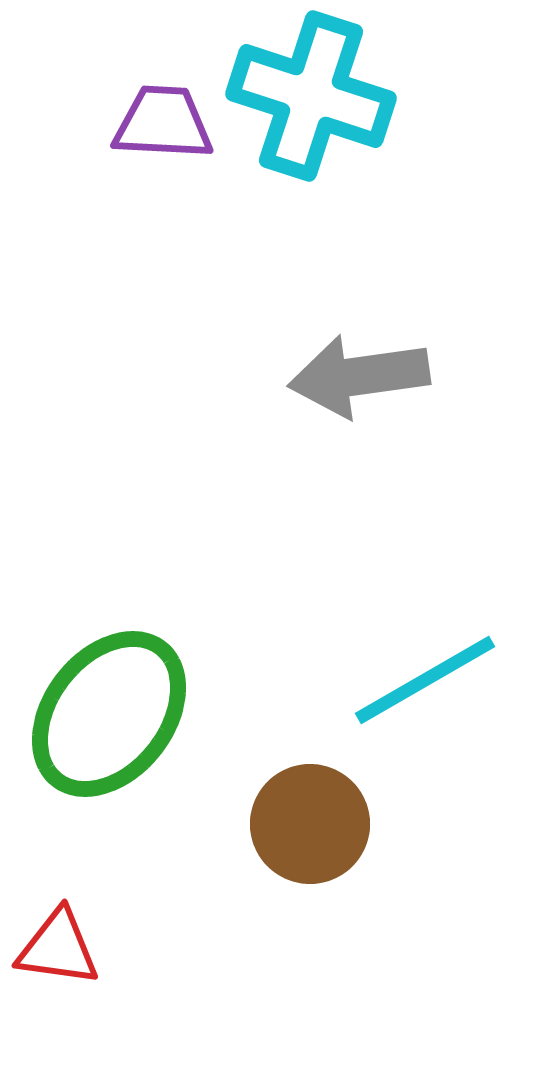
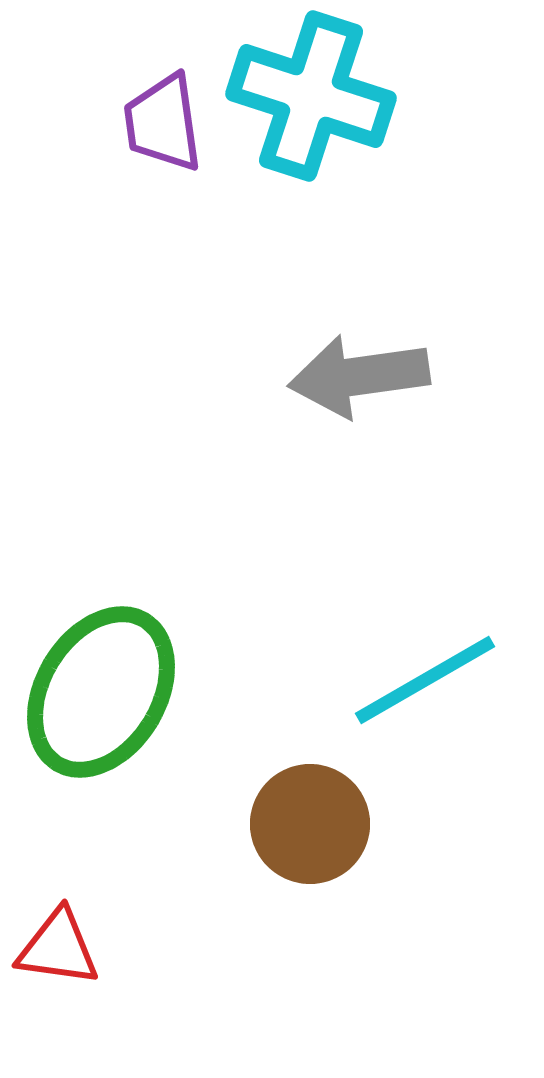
purple trapezoid: rotated 101 degrees counterclockwise
green ellipse: moved 8 px left, 22 px up; rotated 7 degrees counterclockwise
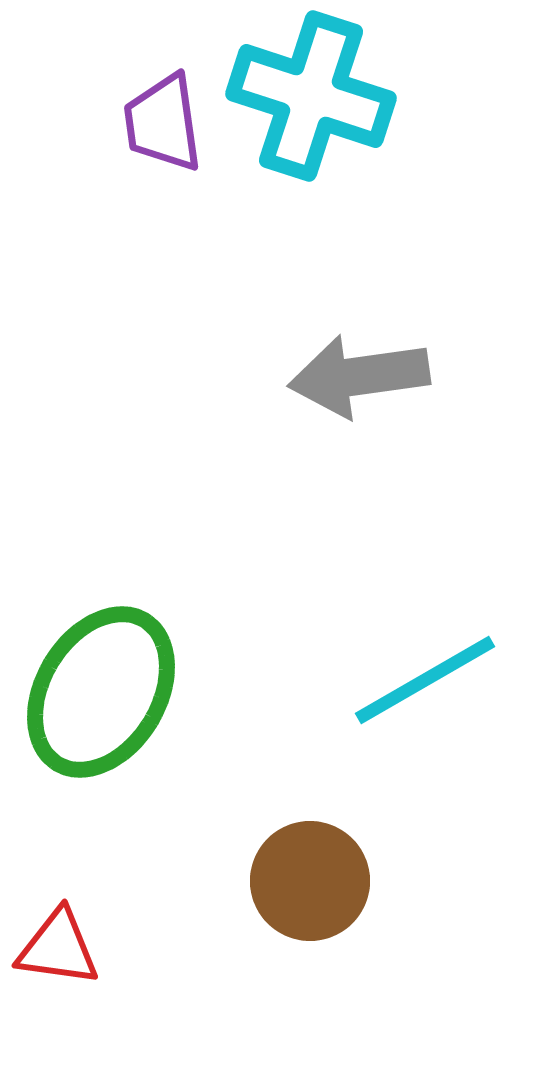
brown circle: moved 57 px down
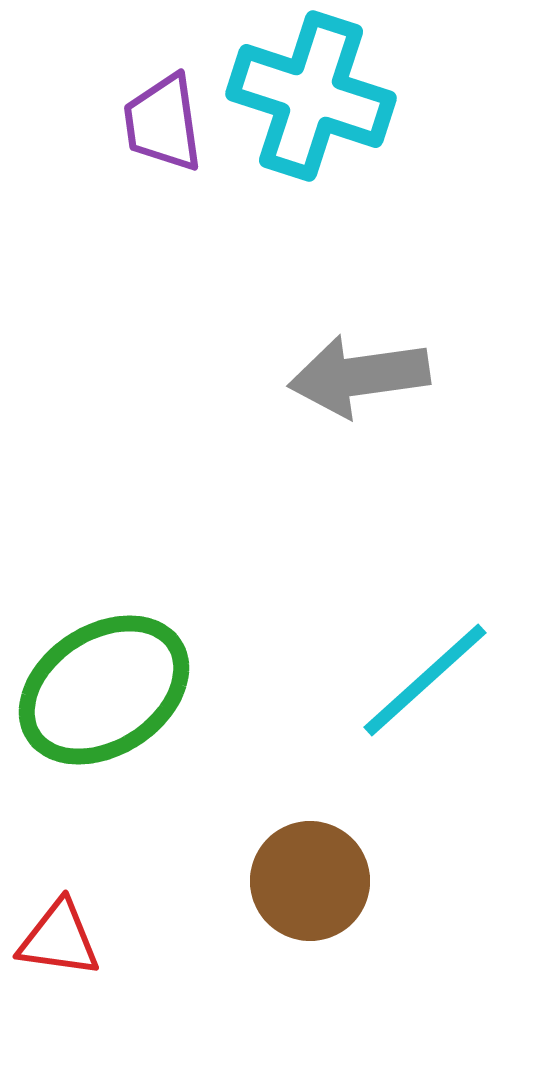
cyan line: rotated 12 degrees counterclockwise
green ellipse: moved 3 px right, 2 px up; rotated 26 degrees clockwise
red triangle: moved 1 px right, 9 px up
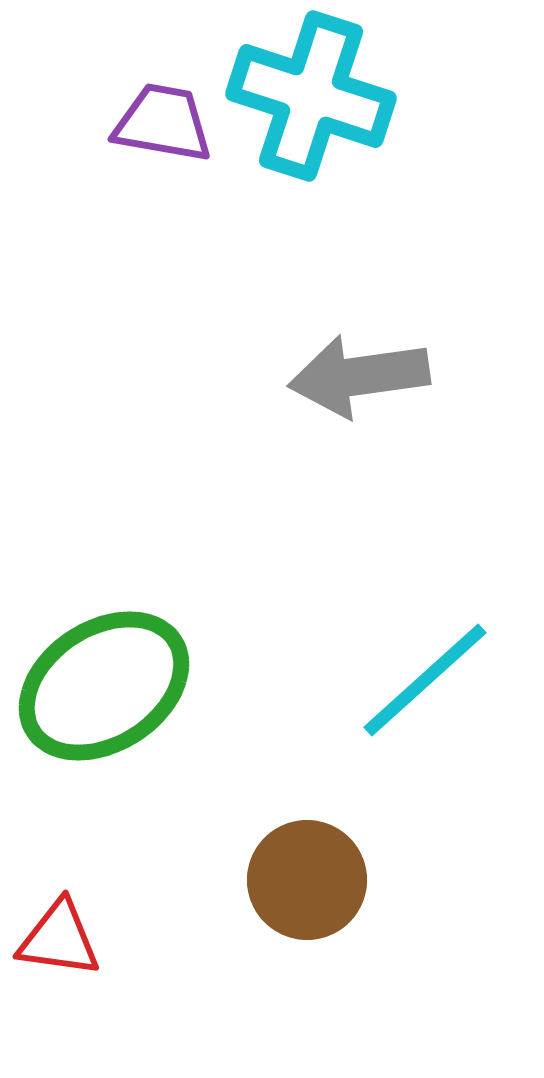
purple trapezoid: rotated 108 degrees clockwise
green ellipse: moved 4 px up
brown circle: moved 3 px left, 1 px up
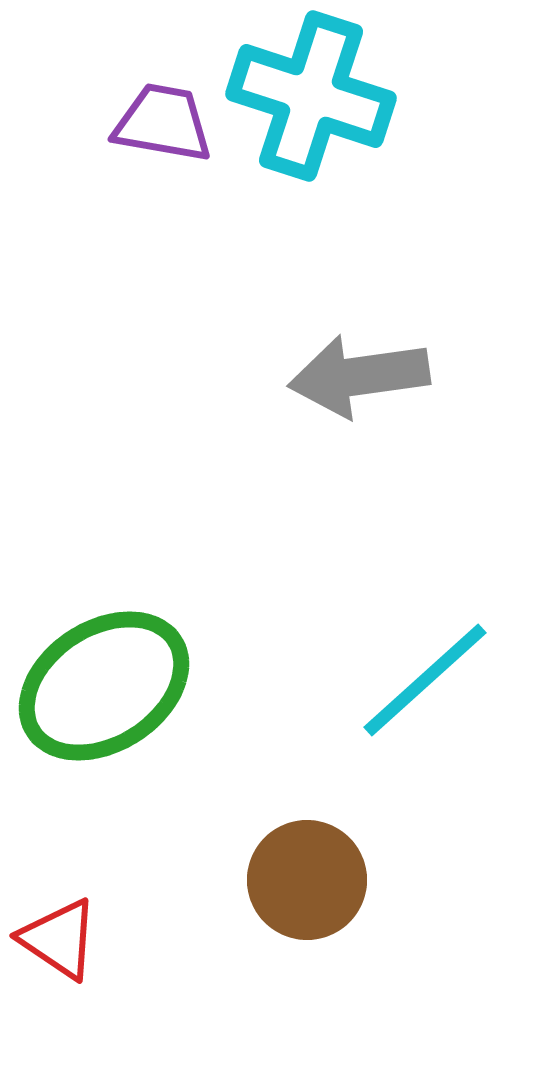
red triangle: rotated 26 degrees clockwise
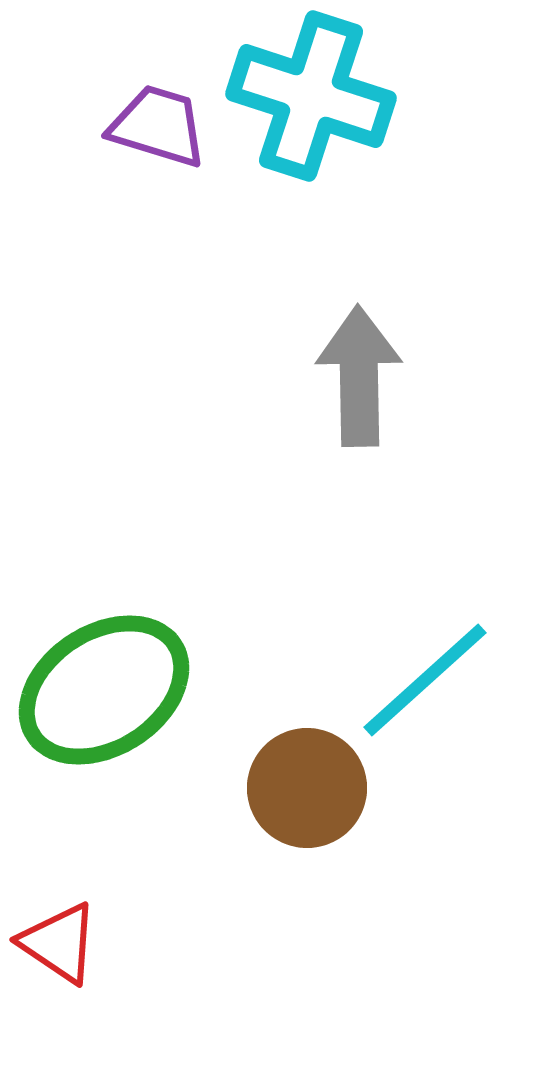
purple trapezoid: moved 5 px left, 3 px down; rotated 7 degrees clockwise
gray arrow: rotated 97 degrees clockwise
green ellipse: moved 4 px down
brown circle: moved 92 px up
red triangle: moved 4 px down
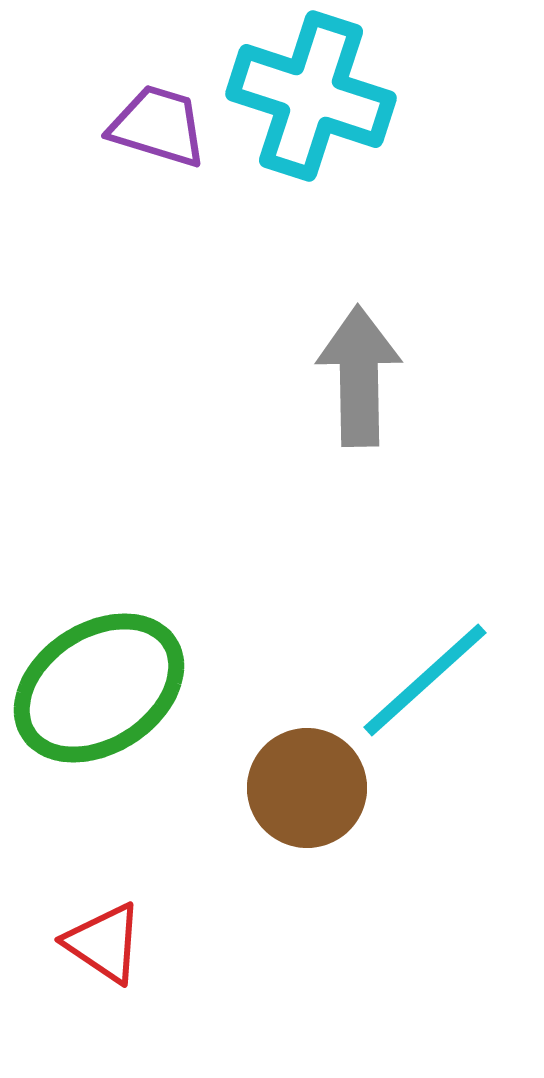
green ellipse: moved 5 px left, 2 px up
red triangle: moved 45 px right
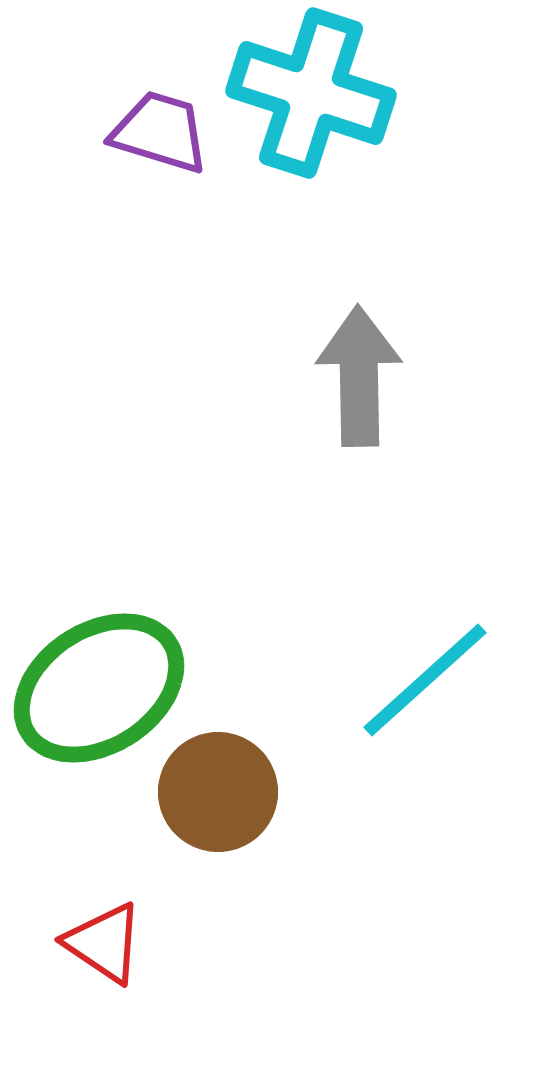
cyan cross: moved 3 px up
purple trapezoid: moved 2 px right, 6 px down
brown circle: moved 89 px left, 4 px down
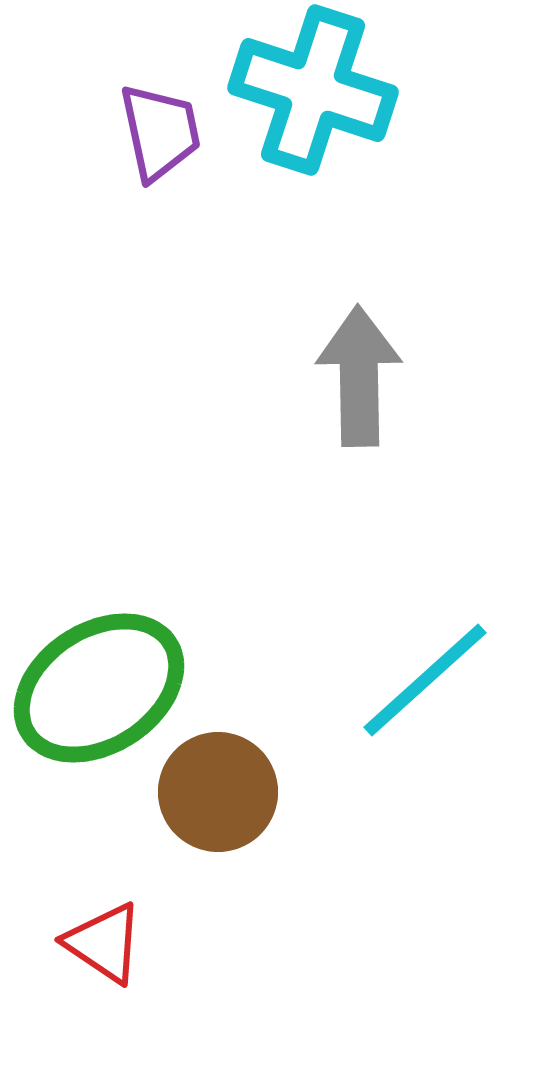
cyan cross: moved 2 px right, 3 px up
purple trapezoid: rotated 61 degrees clockwise
